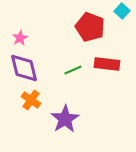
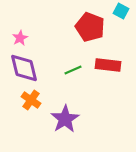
cyan square: moved 1 px left; rotated 14 degrees counterclockwise
red rectangle: moved 1 px right, 1 px down
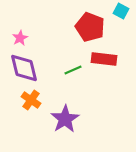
red rectangle: moved 4 px left, 6 px up
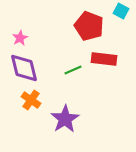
red pentagon: moved 1 px left, 1 px up
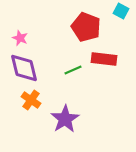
red pentagon: moved 3 px left, 1 px down
pink star: rotated 21 degrees counterclockwise
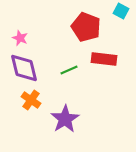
green line: moved 4 px left
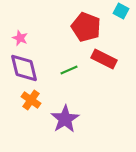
red rectangle: rotated 20 degrees clockwise
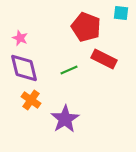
cyan square: moved 2 px down; rotated 21 degrees counterclockwise
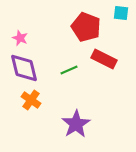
purple star: moved 11 px right, 5 px down
